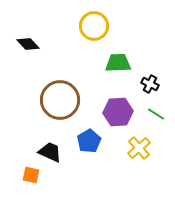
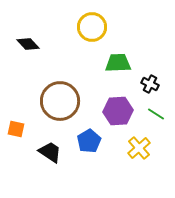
yellow circle: moved 2 px left, 1 px down
brown circle: moved 1 px down
purple hexagon: moved 1 px up
black trapezoid: rotated 10 degrees clockwise
orange square: moved 15 px left, 46 px up
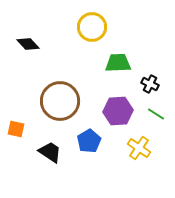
yellow cross: rotated 15 degrees counterclockwise
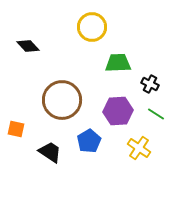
black diamond: moved 2 px down
brown circle: moved 2 px right, 1 px up
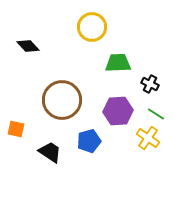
blue pentagon: rotated 15 degrees clockwise
yellow cross: moved 9 px right, 10 px up
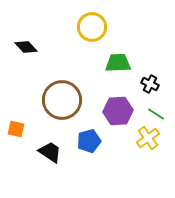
black diamond: moved 2 px left, 1 px down
yellow cross: rotated 20 degrees clockwise
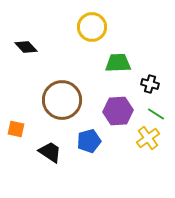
black cross: rotated 12 degrees counterclockwise
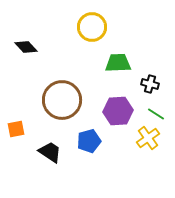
orange square: rotated 24 degrees counterclockwise
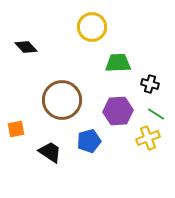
yellow cross: rotated 15 degrees clockwise
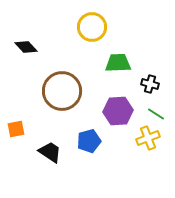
brown circle: moved 9 px up
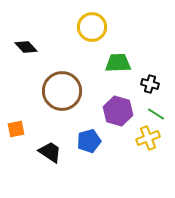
purple hexagon: rotated 20 degrees clockwise
